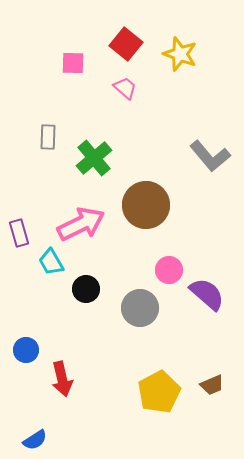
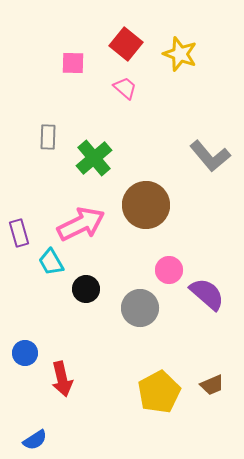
blue circle: moved 1 px left, 3 px down
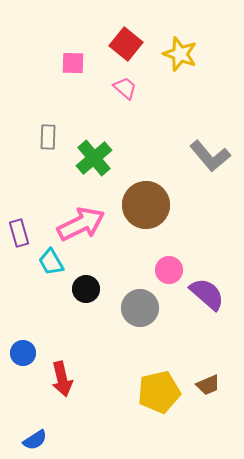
blue circle: moved 2 px left
brown trapezoid: moved 4 px left
yellow pentagon: rotated 15 degrees clockwise
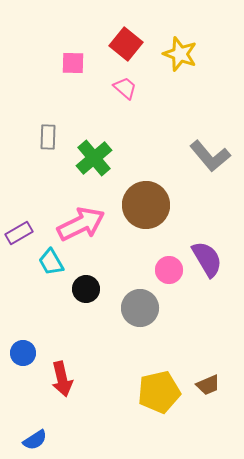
purple rectangle: rotated 76 degrees clockwise
purple semicircle: moved 35 px up; rotated 18 degrees clockwise
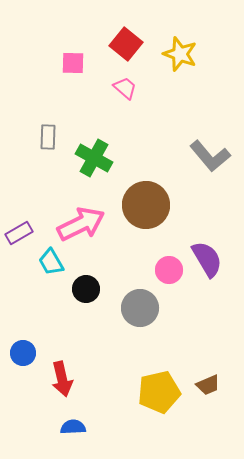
green cross: rotated 21 degrees counterclockwise
blue semicircle: moved 38 px right, 13 px up; rotated 150 degrees counterclockwise
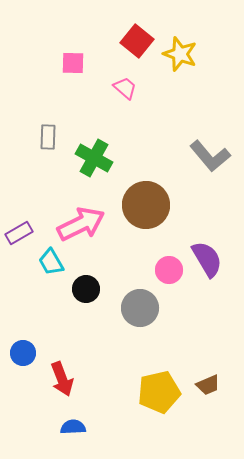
red square: moved 11 px right, 3 px up
red arrow: rotated 8 degrees counterclockwise
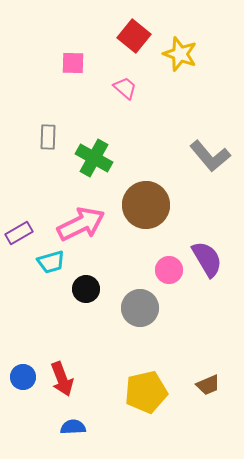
red square: moved 3 px left, 5 px up
cyan trapezoid: rotated 76 degrees counterclockwise
blue circle: moved 24 px down
yellow pentagon: moved 13 px left
